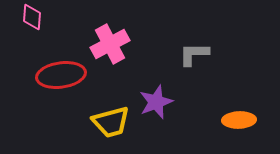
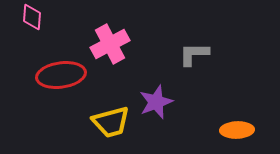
orange ellipse: moved 2 px left, 10 px down
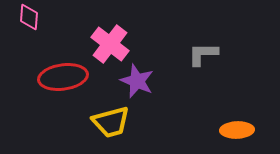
pink diamond: moved 3 px left
pink cross: rotated 24 degrees counterclockwise
gray L-shape: moved 9 px right
red ellipse: moved 2 px right, 2 px down
purple star: moved 19 px left, 21 px up; rotated 28 degrees counterclockwise
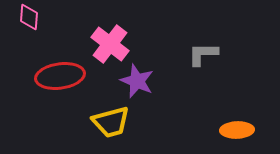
red ellipse: moved 3 px left, 1 px up
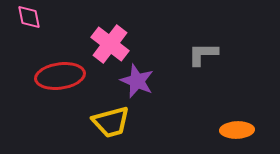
pink diamond: rotated 16 degrees counterclockwise
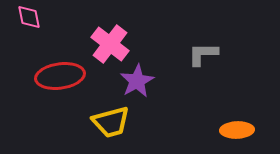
purple star: rotated 20 degrees clockwise
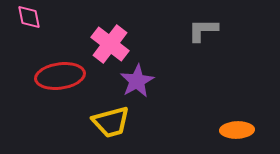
gray L-shape: moved 24 px up
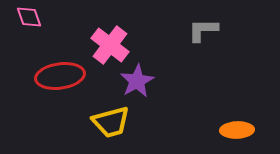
pink diamond: rotated 8 degrees counterclockwise
pink cross: moved 1 px down
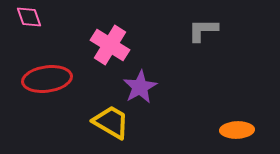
pink cross: rotated 6 degrees counterclockwise
red ellipse: moved 13 px left, 3 px down
purple star: moved 3 px right, 6 px down
yellow trapezoid: rotated 135 degrees counterclockwise
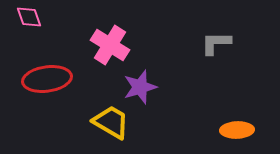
gray L-shape: moved 13 px right, 13 px down
purple star: rotated 12 degrees clockwise
